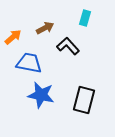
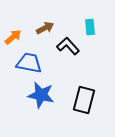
cyan rectangle: moved 5 px right, 9 px down; rotated 21 degrees counterclockwise
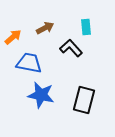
cyan rectangle: moved 4 px left
black L-shape: moved 3 px right, 2 px down
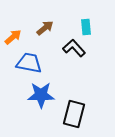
brown arrow: rotated 12 degrees counterclockwise
black L-shape: moved 3 px right
blue star: rotated 12 degrees counterclockwise
black rectangle: moved 10 px left, 14 px down
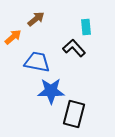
brown arrow: moved 9 px left, 9 px up
blue trapezoid: moved 8 px right, 1 px up
blue star: moved 10 px right, 4 px up
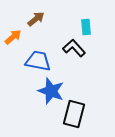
blue trapezoid: moved 1 px right, 1 px up
blue star: rotated 20 degrees clockwise
